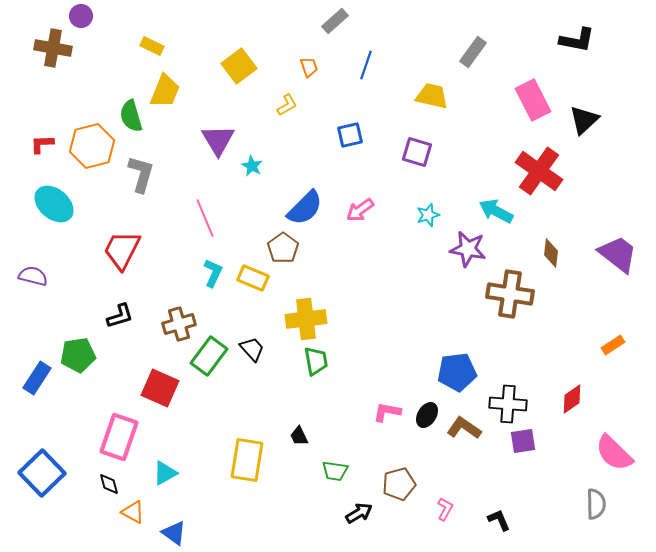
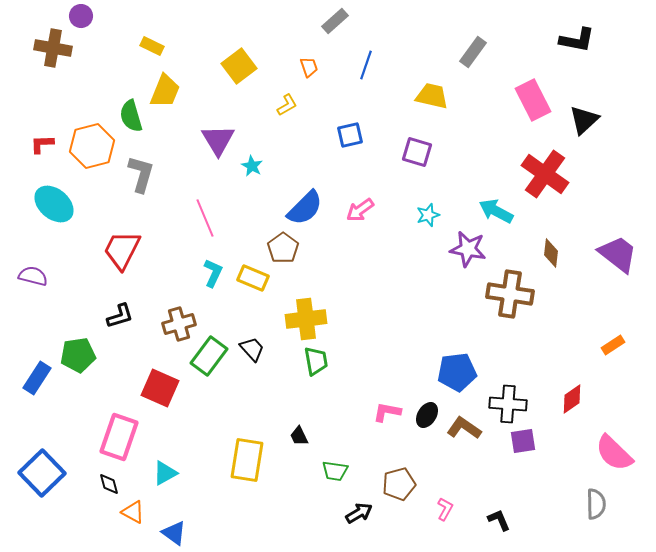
red cross at (539, 171): moved 6 px right, 3 px down
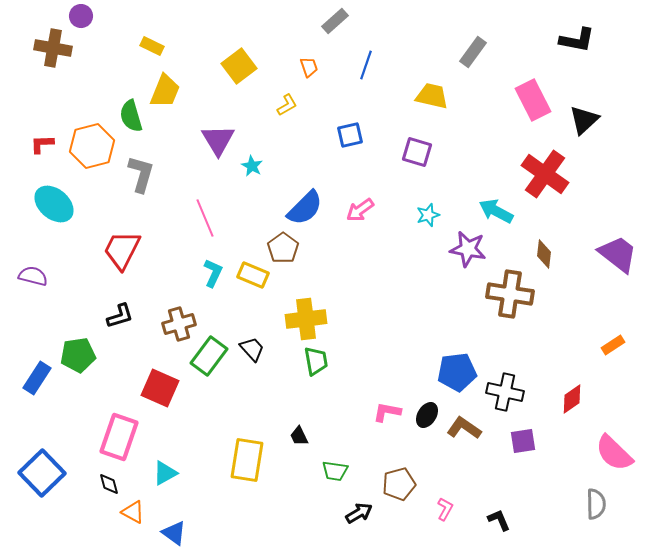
brown diamond at (551, 253): moved 7 px left, 1 px down
yellow rectangle at (253, 278): moved 3 px up
black cross at (508, 404): moved 3 px left, 12 px up; rotated 9 degrees clockwise
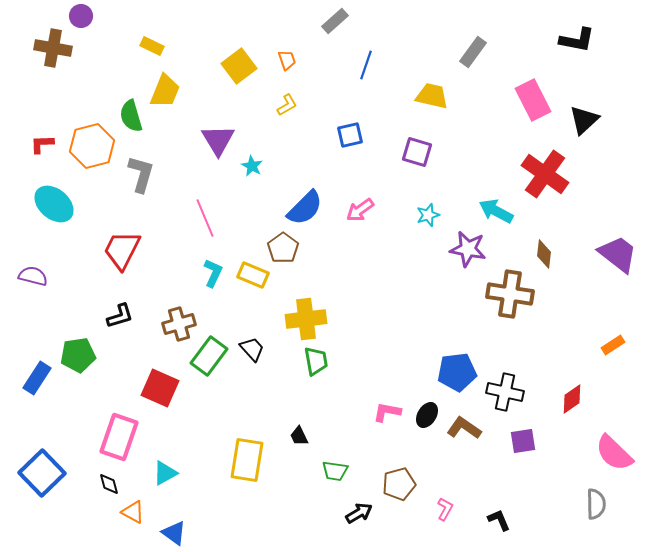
orange trapezoid at (309, 67): moved 22 px left, 7 px up
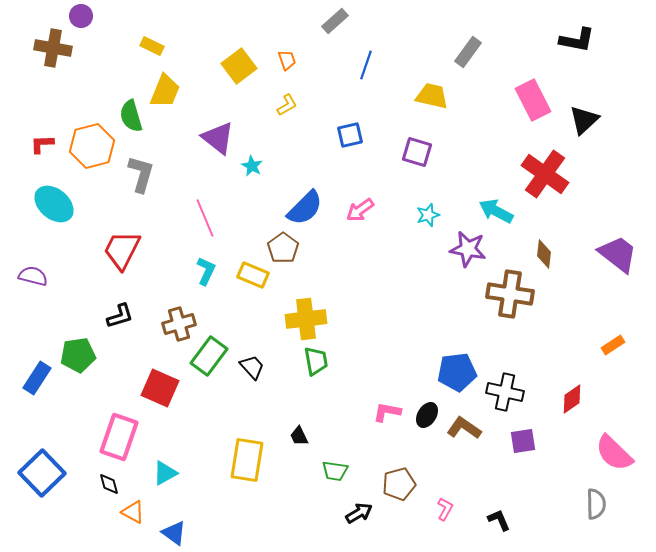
gray rectangle at (473, 52): moved 5 px left
purple triangle at (218, 140): moved 2 px up; rotated 21 degrees counterclockwise
cyan L-shape at (213, 273): moved 7 px left, 2 px up
black trapezoid at (252, 349): moved 18 px down
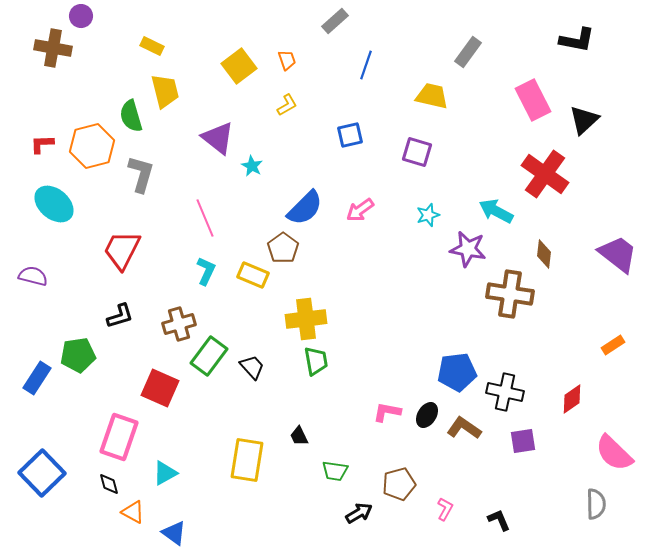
yellow trapezoid at (165, 91): rotated 36 degrees counterclockwise
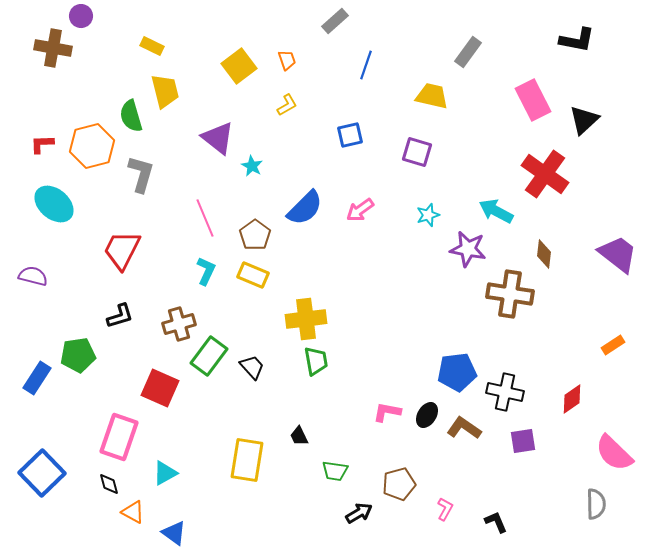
brown pentagon at (283, 248): moved 28 px left, 13 px up
black L-shape at (499, 520): moved 3 px left, 2 px down
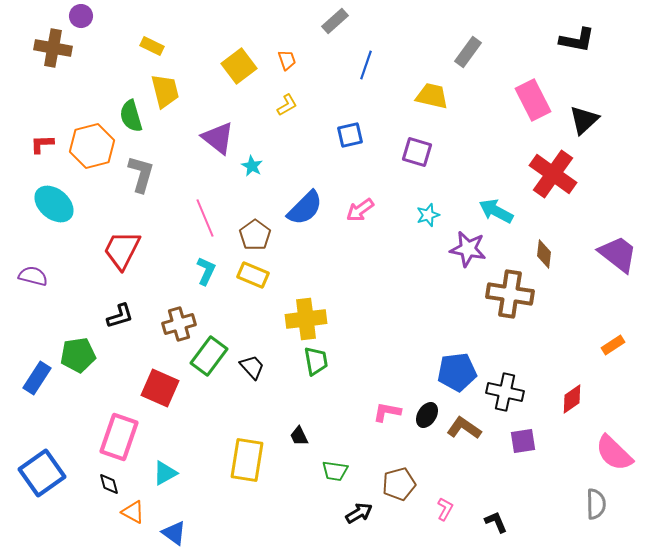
red cross at (545, 174): moved 8 px right
blue square at (42, 473): rotated 9 degrees clockwise
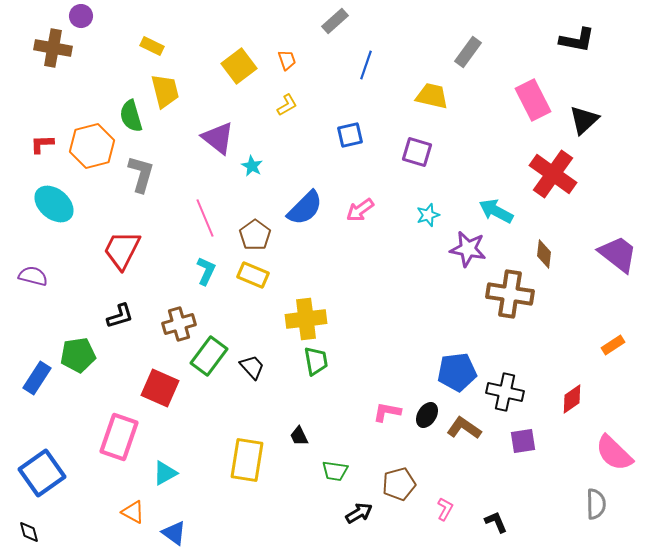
black diamond at (109, 484): moved 80 px left, 48 px down
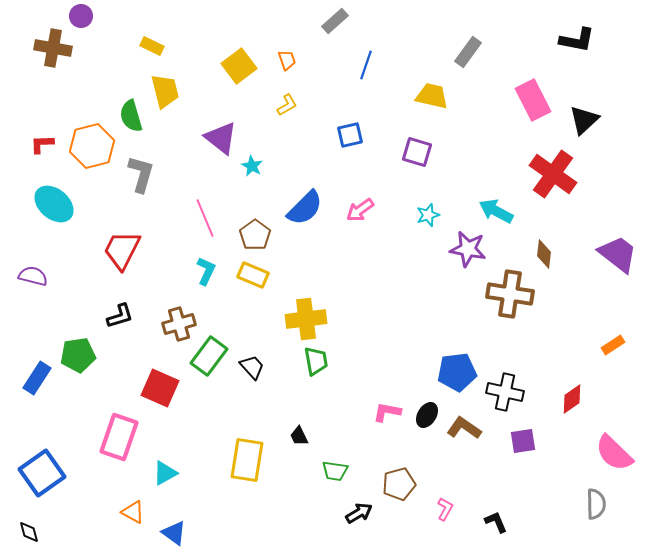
purple triangle at (218, 138): moved 3 px right
